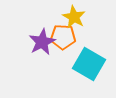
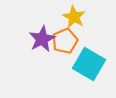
orange pentagon: moved 2 px right, 4 px down; rotated 25 degrees counterclockwise
purple star: moved 3 px up
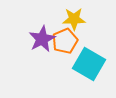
yellow star: moved 2 px down; rotated 30 degrees counterclockwise
